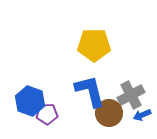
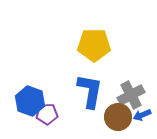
blue L-shape: rotated 24 degrees clockwise
brown circle: moved 9 px right, 4 px down
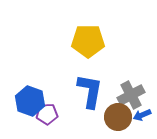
yellow pentagon: moved 6 px left, 4 px up
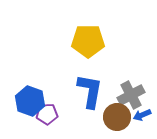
brown circle: moved 1 px left
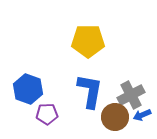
blue hexagon: moved 2 px left, 12 px up
brown circle: moved 2 px left
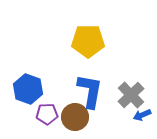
gray cross: rotated 16 degrees counterclockwise
brown circle: moved 40 px left
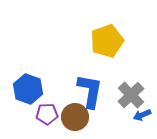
yellow pentagon: moved 19 px right; rotated 20 degrees counterclockwise
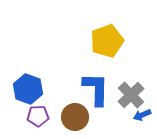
blue L-shape: moved 6 px right, 2 px up; rotated 9 degrees counterclockwise
purple pentagon: moved 9 px left, 2 px down
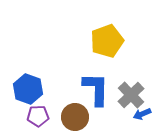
blue arrow: moved 1 px up
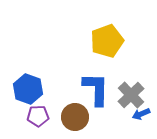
blue arrow: moved 1 px left
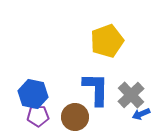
blue hexagon: moved 5 px right, 5 px down; rotated 8 degrees counterclockwise
